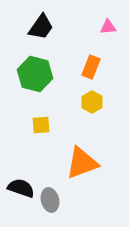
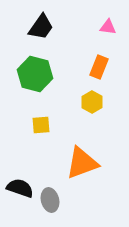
pink triangle: rotated 12 degrees clockwise
orange rectangle: moved 8 px right
black semicircle: moved 1 px left
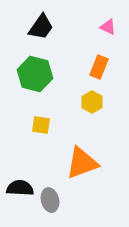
pink triangle: rotated 18 degrees clockwise
yellow square: rotated 12 degrees clockwise
black semicircle: rotated 16 degrees counterclockwise
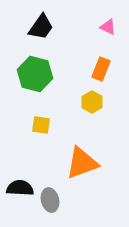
orange rectangle: moved 2 px right, 2 px down
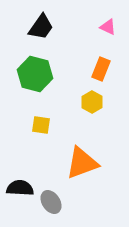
gray ellipse: moved 1 px right, 2 px down; rotated 20 degrees counterclockwise
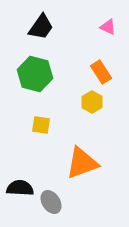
orange rectangle: moved 3 px down; rotated 55 degrees counterclockwise
